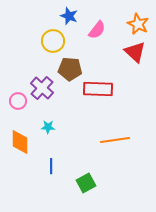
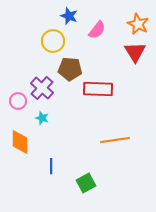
red triangle: rotated 15 degrees clockwise
cyan star: moved 6 px left, 9 px up; rotated 16 degrees clockwise
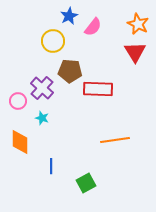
blue star: rotated 24 degrees clockwise
pink semicircle: moved 4 px left, 3 px up
brown pentagon: moved 2 px down
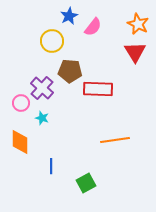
yellow circle: moved 1 px left
pink circle: moved 3 px right, 2 px down
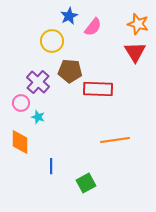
orange star: rotated 10 degrees counterclockwise
purple cross: moved 4 px left, 6 px up
cyan star: moved 4 px left, 1 px up
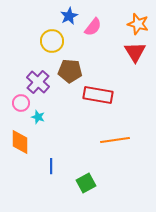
red rectangle: moved 6 px down; rotated 8 degrees clockwise
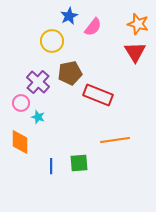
brown pentagon: moved 2 px down; rotated 15 degrees counterclockwise
red rectangle: rotated 12 degrees clockwise
green square: moved 7 px left, 20 px up; rotated 24 degrees clockwise
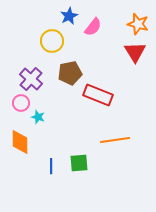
purple cross: moved 7 px left, 3 px up
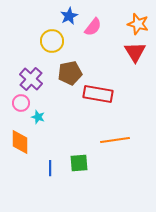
red rectangle: moved 1 px up; rotated 12 degrees counterclockwise
blue line: moved 1 px left, 2 px down
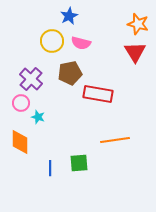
pink semicircle: moved 12 px left, 16 px down; rotated 66 degrees clockwise
